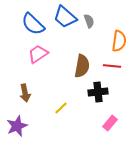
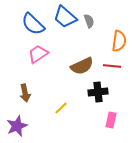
brown semicircle: rotated 55 degrees clockwise
pink rectangle: moved 1 px right, 3 px up; rotated 28 degrees counterclockwise
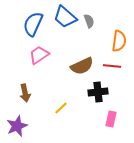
blue semicircle: rotated 70 degrees clockwise
pink trapezoid: moved 1 px right, 1 px down
pink rectangle: moved 1 px up
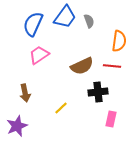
blue trapezoid: rotated 95 degrees counterclockwise
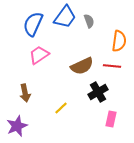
black cross: rotated 24 degrees counterclockwise
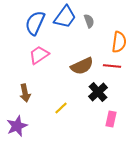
blue semicircle: moved 2 px right, 1 px up
orange semicircle: moved 1 px down
black cross: rotated 12 degrees counterclockwise
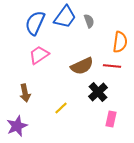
orange semicircle: moved 1 px right
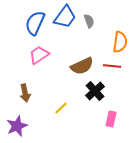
black cross: moved 3 px left, 1 px up
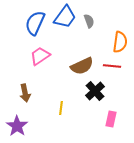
pink trapezoid: moved 1 px right, 1 px down
yellow line: rotated 40 degrees counterclockwise
purple star: rotated 15 degrees counterclockwise
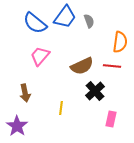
blue semicircle: rotated 75 degrees counterclockwise
pink trapezoid: rotated 15 degrees counterclockwise
